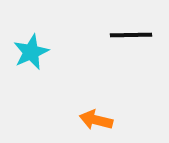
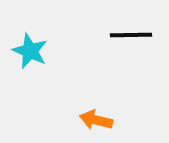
cyan star: moved 1 px left, 1 px up; rotated 24 degrees counterclockwise
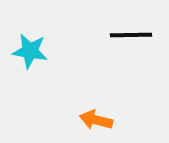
cyan star: rotated 15 degrees counterclockwise
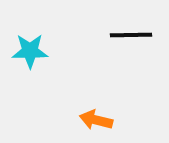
cyan star: rotated 9 degrees counterclockwise
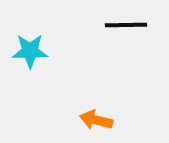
black line: moved 5 px left, 10 px up
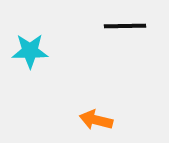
black line: moved 1 px left, 1 px down
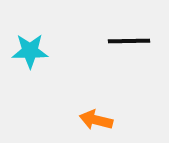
black line: moved 4 px right, 15 px down
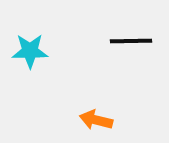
black line: moved 2 px right
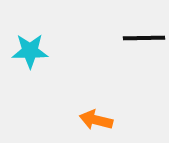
black line: moved 13 px right, 3 px up
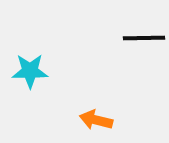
cyan star: moved 20 px down
